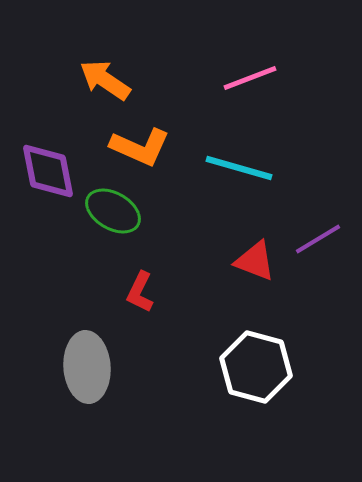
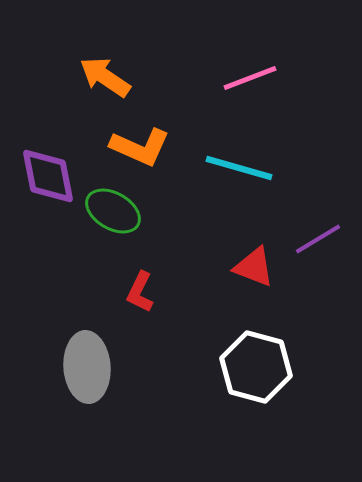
orange arrow: moved 3 px up
purple diamond: moved 5 px down
red triangle: moved 1 px left, 6 px down
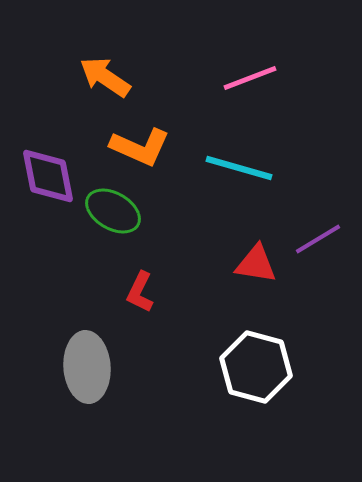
red triangle: moved 2 px right, 3 px up; rotated 12 degrees counterclockwise
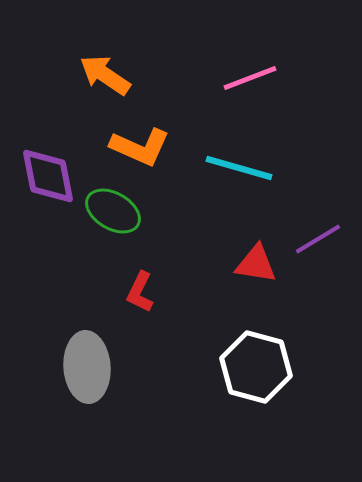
orange arrow: moved 2 px up
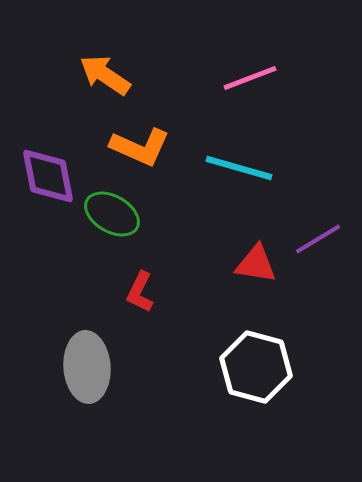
green ellipse: moved 1 px left, 3 px down
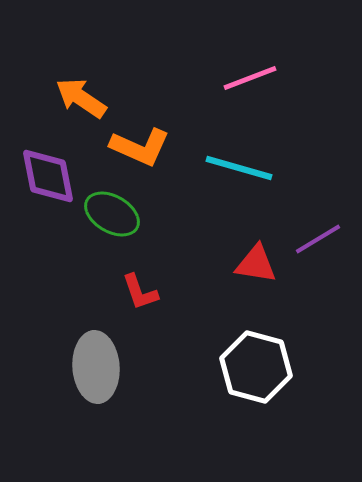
orange arrow: moved 24 px left, 23 px down
red L-shape: rotated 45 degrees counterclockwise
gray ellipse: moved 9 px right
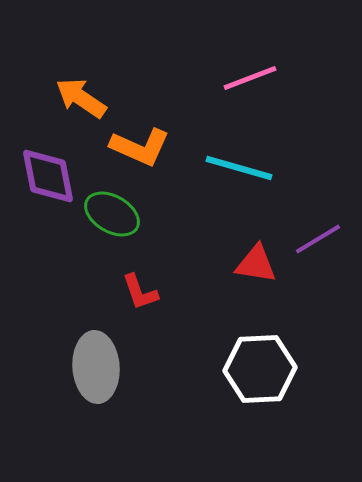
white hexagon: moved 4 px right, 2 px down; rotated 18 degrees counterclockwise
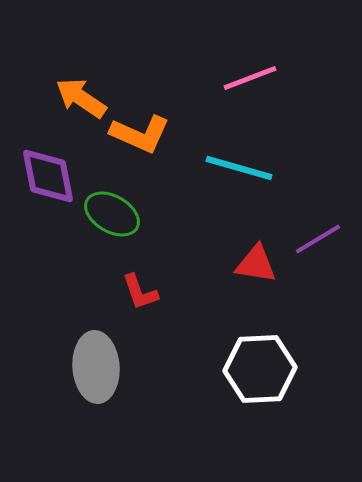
orange L-shape: moved 13 px up
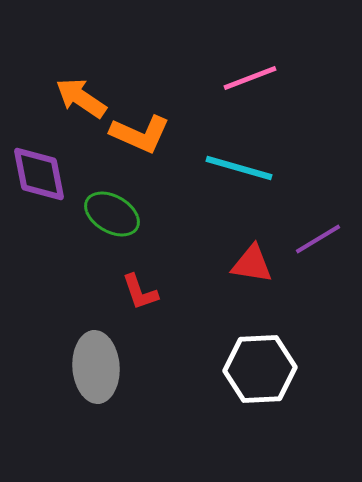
purple diamond: moved 9 px left, 2 px up
red triangle: moved 4 px left
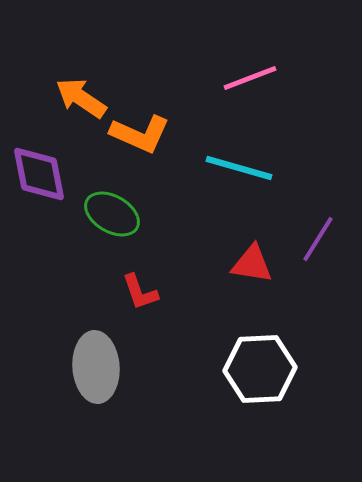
purple line: rotated 27 degrees counterclockwise
